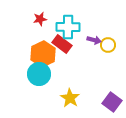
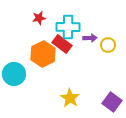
red star: moved 1 px left, 1 px up
purple arrow: moved 4 px left, 2 px up; rotated 16 degrees counterclockwise
cyan circle: moved 25 px left
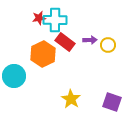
cyan cross: moved 13 px left, 7 px up
purple arrow: moved 2 px down
red rectangle: moved 3 px right, 2 px up
cyan circle: moved 2 px down
yellow star: moved 1 px right, 1 px down
purple square: rotated 18 degrees counterclockwise
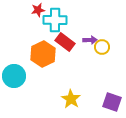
red star: moved 1 px left, 8 px up
yellow circle: moved 6 px left, 2 px down
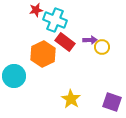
red star: moved 2 px left
cyan cross: rotated 20 degrees clockwise
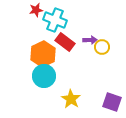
cyan circle: moved 30 px right
